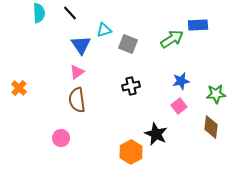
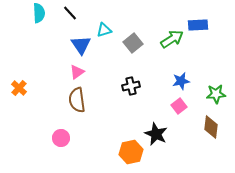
gray square: moved 5 px right, 1 px up; rotated 30 degrees clockwise
orange hexagon: rotated 15 degrees clockwise
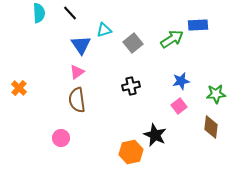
black star: moved 1 px left, 1 px down
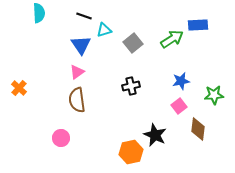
black line: moved 14 px right, 3 px down; rotated 28 degrees counterclockwise
green star: moved 2 px left, 1 px down
brown diamond: moved 13 px left, 2 px down
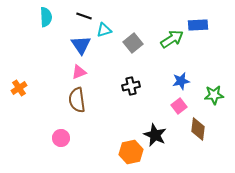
cyan semicircle: moved 7 px right, 4 px down
pink triangle: moved 2 px right; rotated 14 degrees clockwise
orange cross: rotated 14 degrees clockwise
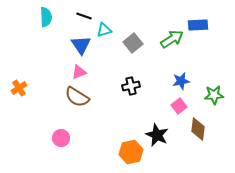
brown semicircle: moved 3 px up; rotated 50 degrees counterclockwise
black star: moved 2 px right
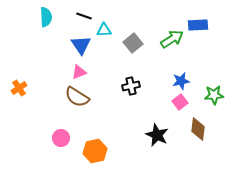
cyan triangle: rotated 14 degrees clockwise
pink square: moved 1 px right, 4 px up
orange hexagon: moved 36 px left, 1 px up
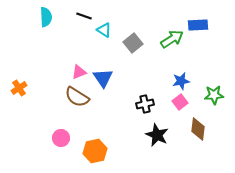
cyan triangle: rotated 35 degrees clockwise
blue triangle: moved 22 px right, 33 px down
black cross: moved 14 px right, 18 px down
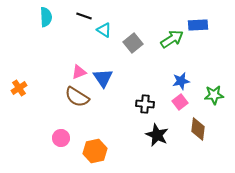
black cross: rotated 18 degrees clockwise
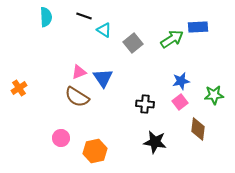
blue rectangle: moved 2 px down
black star: moved 2 px left, 7 px down; rotated 15 degrees counterclockwise
